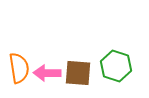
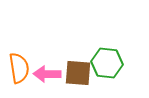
green hexagon: moved 9 px left, 3 px up; rotated 12 degrees counterclockwise
pink arrow: moved 1 px down
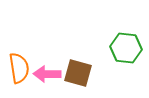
green hexagon: moved 19 px right, 15 px up
brown square: rotated 12 degrees clockwise
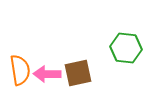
orange semicircle: moved 1 px right, 2 px down
brown square: rotated 28 degrees counterclockwise
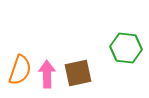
orange semicircle: rotated 28 degrees clockwise
pink arrow: rotated 88 degrees clockwise
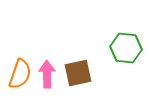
orange semicircle: moved 4 px down
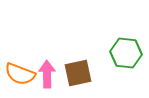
green hexagon: moved 5 px down
orange semicircle: rotated 92 degrees clockwise
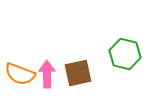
green hexagon: moved 1 px left, 1 px down; rotated 8 degrees clockwise
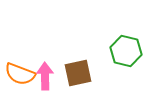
green hexagon: moved 1 px right, 3 px up
pink arrow: moved 2 px left, 2 px down
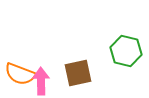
pink arrow: moved 4 px left, 5 px down
